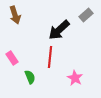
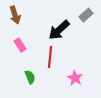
pink rectangle: moved 8 px right, 13 px up
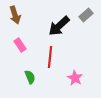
black arrow: moved 4 px up
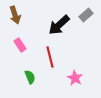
black arrow: moved 1 px up
red line: rotated 20 degrees counterclockwise
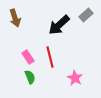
brown arrow: moved 3 px down
pink rectangle: moved 8 px right, 12 px down
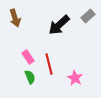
gray rectangle: moved 2 px right, 1 px down
red line: moved 1 px left, 7 px down
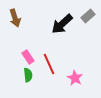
black arrow: moved 3 px right, 1 px up
red line: rotated 10 degrees counterclockwise
green semicircle: moved 2 px left, 2 px up; rotated 16 degrees clockwise
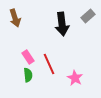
black arrow: rotated 55 degrees counterclockwise
